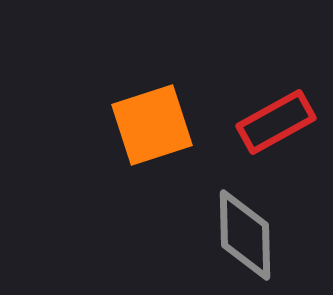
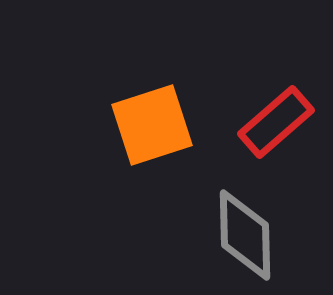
red rectangle: rotated 12 degrees counterclockwise
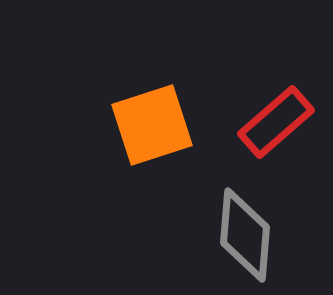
gray diamond: rotated 6 degrees clockwise
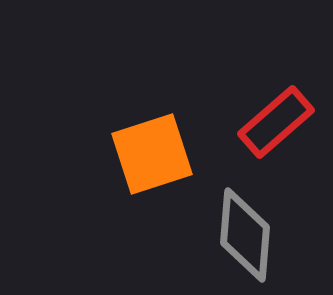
orange square: moved 29 px down
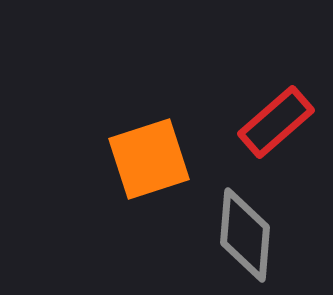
orange square: moved 3 px left, 5 px down
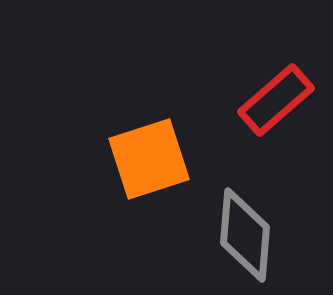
red rectangle: moved 22 px up
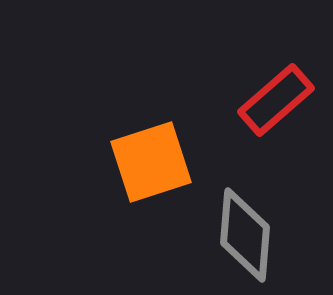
orange square: moved 2 px right, 3 px down
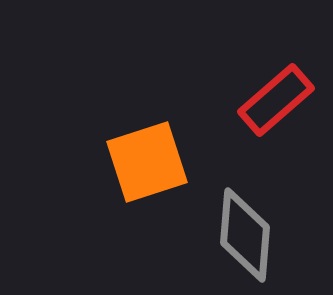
orange square: moved 4 px left
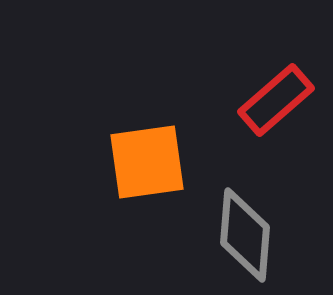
orange square: rotated 10 degrees clockwise
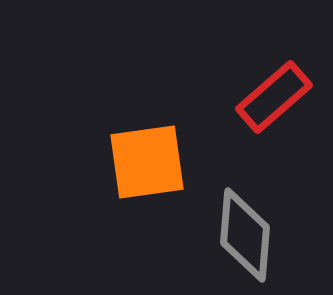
red rectangle: moved 2 px left, 3 px up
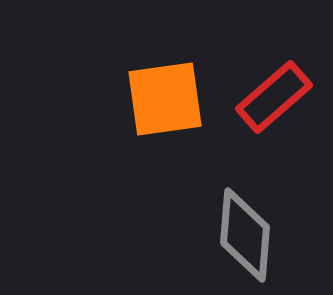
orange square: moved 18 px right, 63 px up
